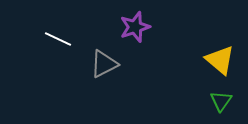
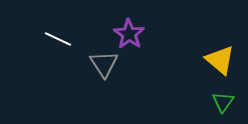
purple star: moved 6 px left, 7 px down; rotated 20 degrees counterclockwise
gray triangle: rotated 36 degrees counterclockwise
green triangle: moved 2 px right, 1 px down
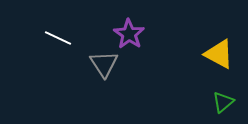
white line: moved 1 px up
yellow triangle: moved 1 px left, 6 px up; rotated 12 degrees counterclockwise
green triangle: rotated 15 degrees clockwise
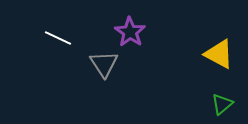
purple star: moved 1 px right, 2 px up
green triangle: moved 1 px left, 2 px down
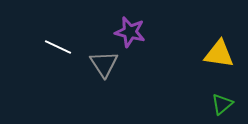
purple star: rotated 20 degrees counterclockwise
white line: moved 9 px down
yellow triangle: rotated 20 degrees counterclockwise
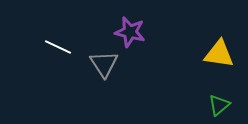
green triangle: moved 3 px left, 1 px down
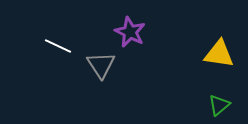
purple star: rotated 12 degrees clockwise
white line: moved 1 px up
gray triangle: moved 3 px left, 1 px down
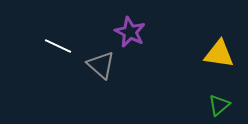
gray triangle: rotated 16 degrees counterclockwise
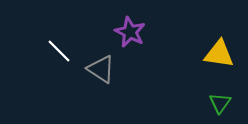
white line: moved 1 px right, 5 px down; rotated 20 degrees clockwise
gray triangle: moved 4 px down; rotated 8 degrees counterclockwise
green triangle: moved 1 px right, 2 px up; rotated 15 degrees counterclockwise
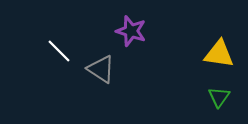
purple star: moved 1 px right, 1 px up; rotated 8 degrees counterclockwise
green triangle: moved 1 px left, 6 px up
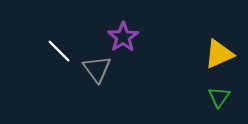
purple star: moved 8 px left, 6 px down; rotated 20 degrees clockwise
yellow triangle: rotated 32 degrees counterclockwise
gray triangle: moved 4 px left; rotated 20 degrees clockwise
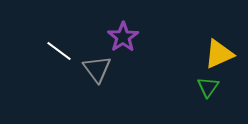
white line: rotated 8 degrees counterclockwise
green triangle: moved 11 px left, 10 px up
